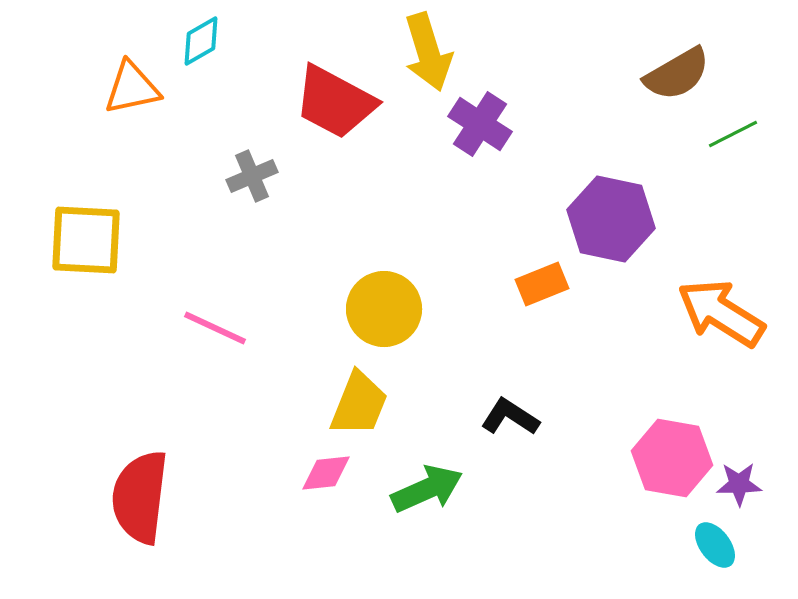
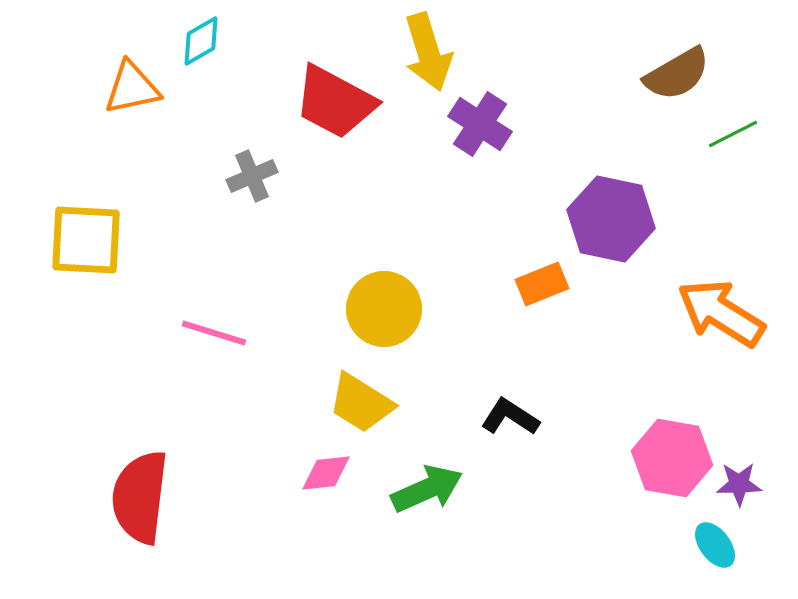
pink line: moved 1 px left, 5 px down; rotated 8 degrees counterclockwise
yellow trapezoid: moved 2 px right, 1 px up; rotated 100 degrees clockwise
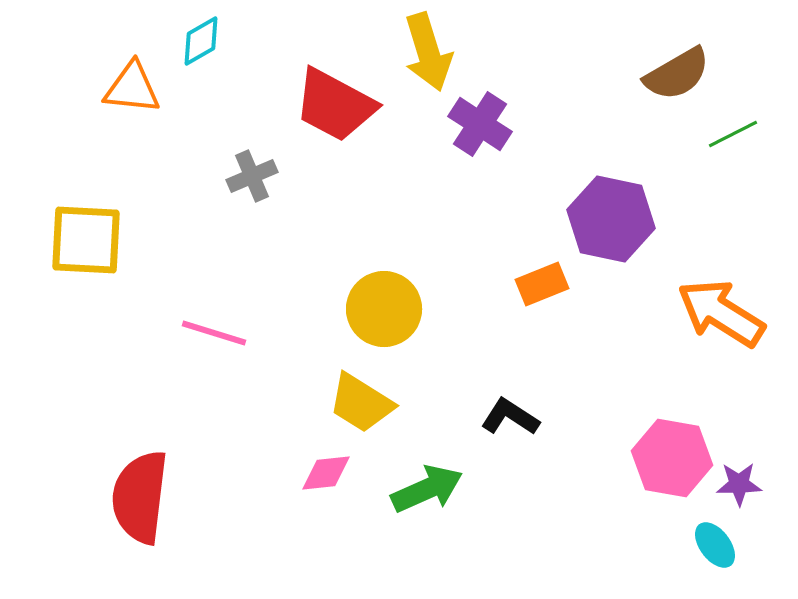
orange triangle: rotated 18 degrees clockwise
red trapezoid: moved 3 px down
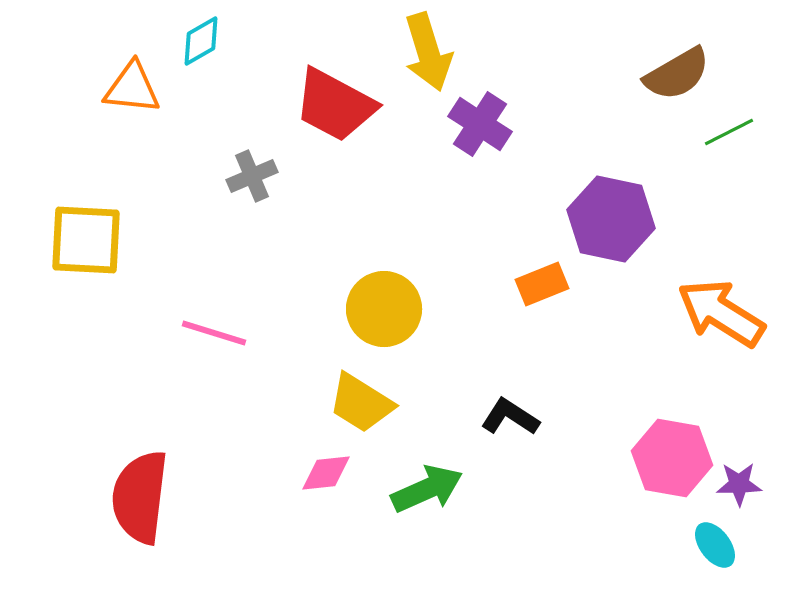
green line: moved 4 px left, 2 px up
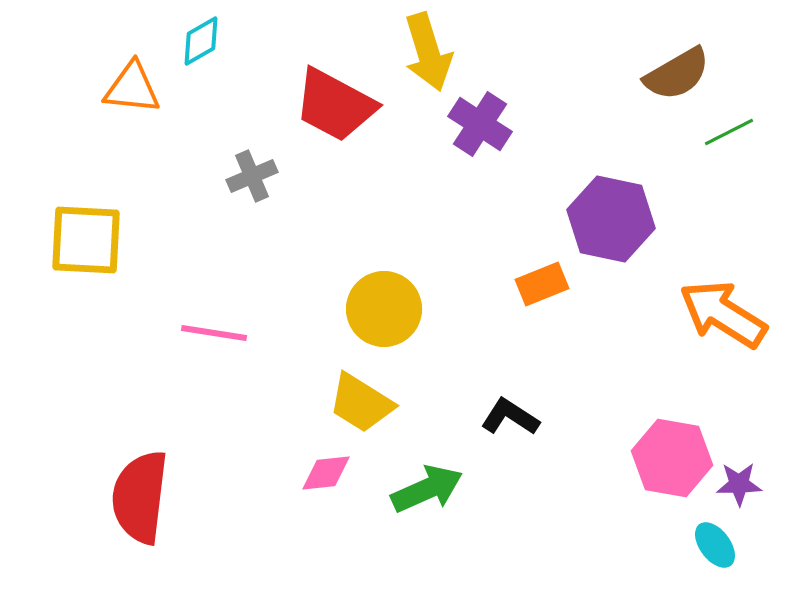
orange arrow: moved 2 px right, 1 px down
pink line: rotated 8 degrees counterclockwise
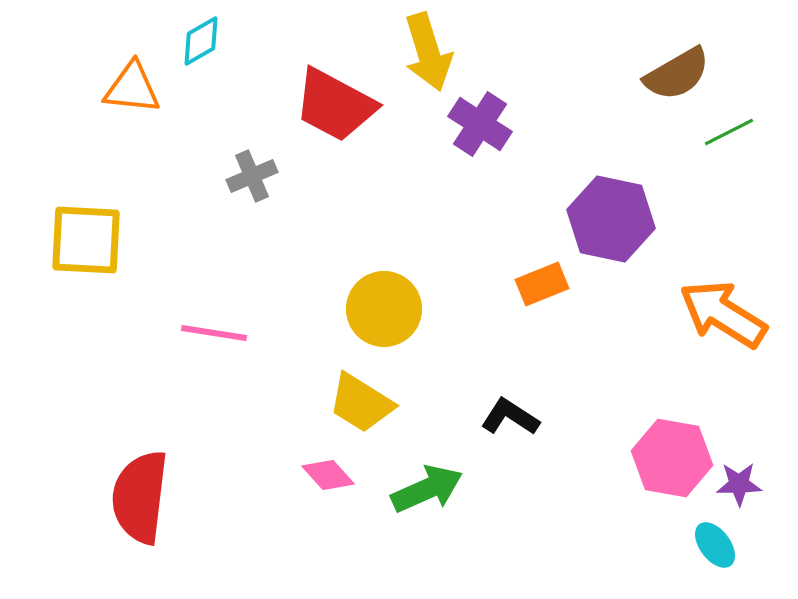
pink diamond: moved 2 px right, 2 px down; rotated 54 degrees clockwise
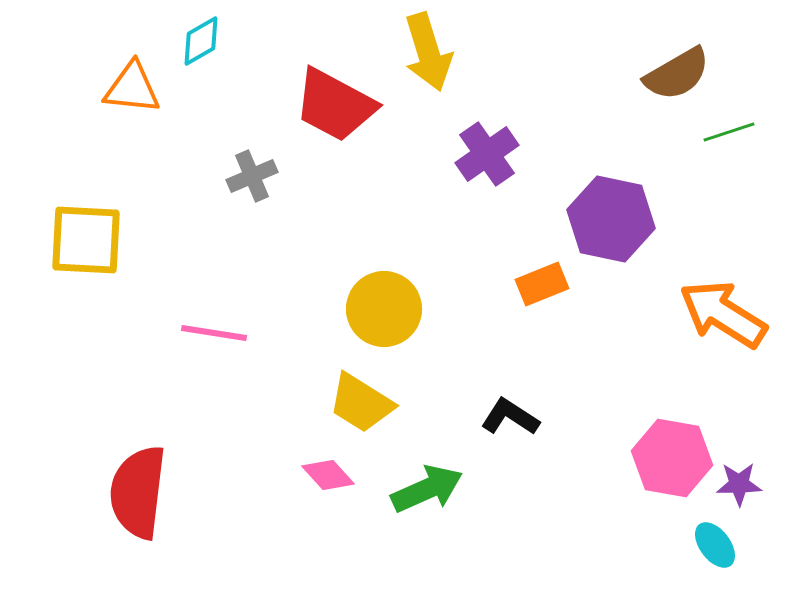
purple cross: moved 7 px right, 30 px down; rotated 22 degrees clockwise
green line: rotated 9 degrees clockwise
red semicircle: moved 2 px left, 5 px up
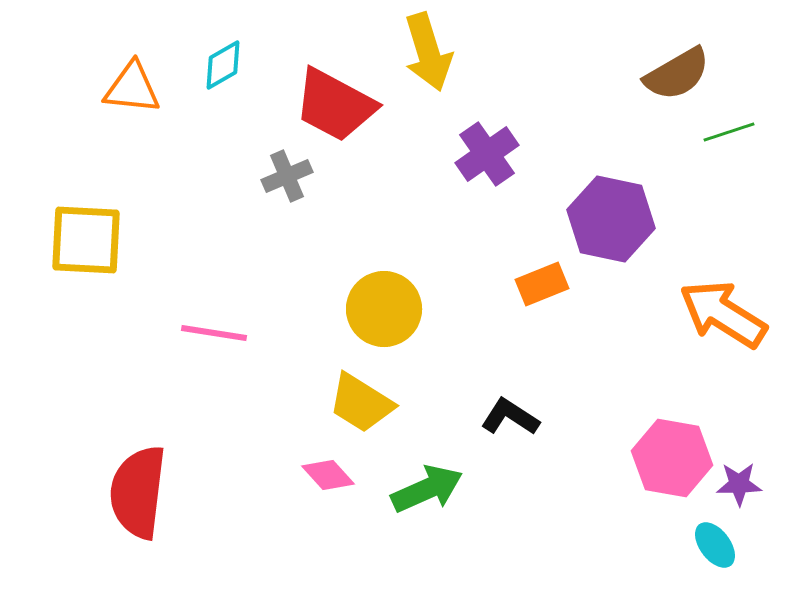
cyan diamond: moved 22 px right, 24 px down
gray cross: moved 35 px right
